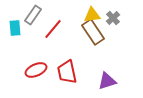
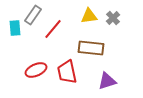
yellow triangle: moved 3 px left, 1 px down
brown rectangle: moved 2 px left, 16 px down; rotated 50 degrees counterclockwise
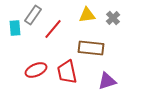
yellow triangle: moved 2 px left, 1 px up
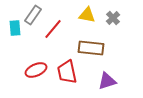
yellow triangle: rotated 18 degrees clockwise
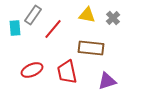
red ellipse: moved 4 px left
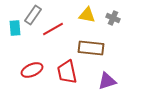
gray cross: rotated 24 degrees counterclockwise
red line: rotated 20 degrees clockwise
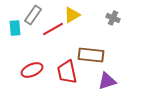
yellow triangle: moved 15 px left; rotated 42 degrees counterclockwise
brown rectangle: moved 7 px down
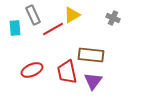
gray rectangle: rotated 60 degrees counterclockwise
purple triangle: moved 14 px left; rotated 36 degrees counterclockwise
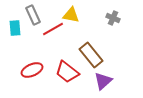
yellow triangle: moved 1 px left; rotated 42 degrees clockwise
brown rectangle: rotated 45 degrees clockwise
red trapezoid: rotated 40 degrees counterclockwise
purple triangle: moved 10 px right; rotated 12 degrees clockwise
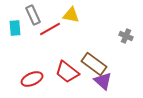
gray cross: moved 13 px right, 18 px down
red line: moved 3 px left
brown rectangle: moved 3 px right, 9 px down; rotated 15 degrees counterclockwise
red ellipse: moved 9 px down
purple triangle: rotated 36 degrees counterclockwise
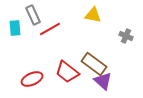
yellow triangle: moved 22 px right
